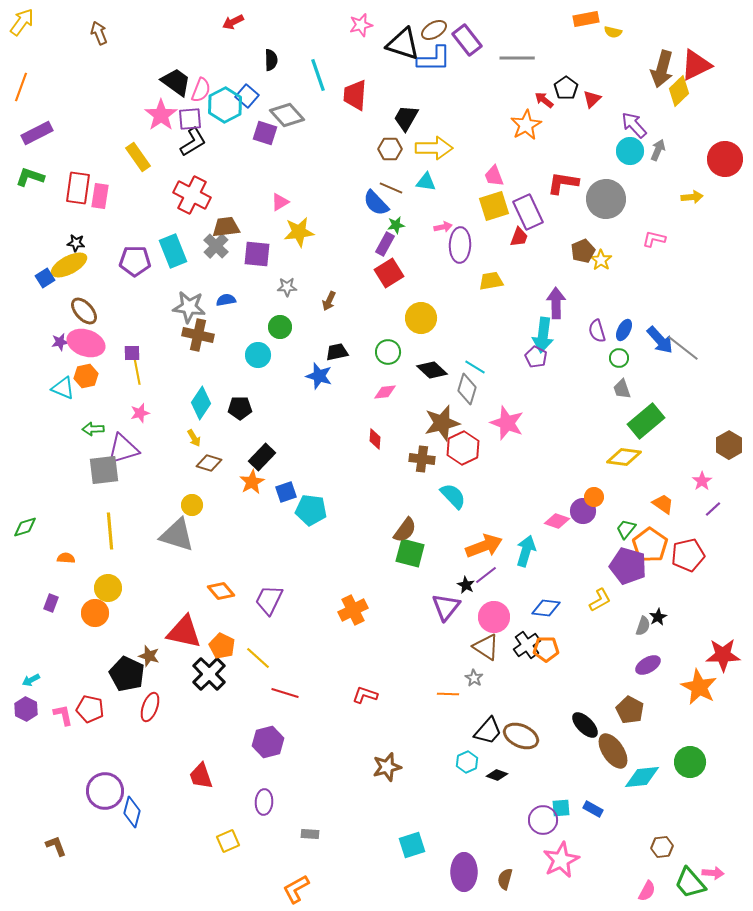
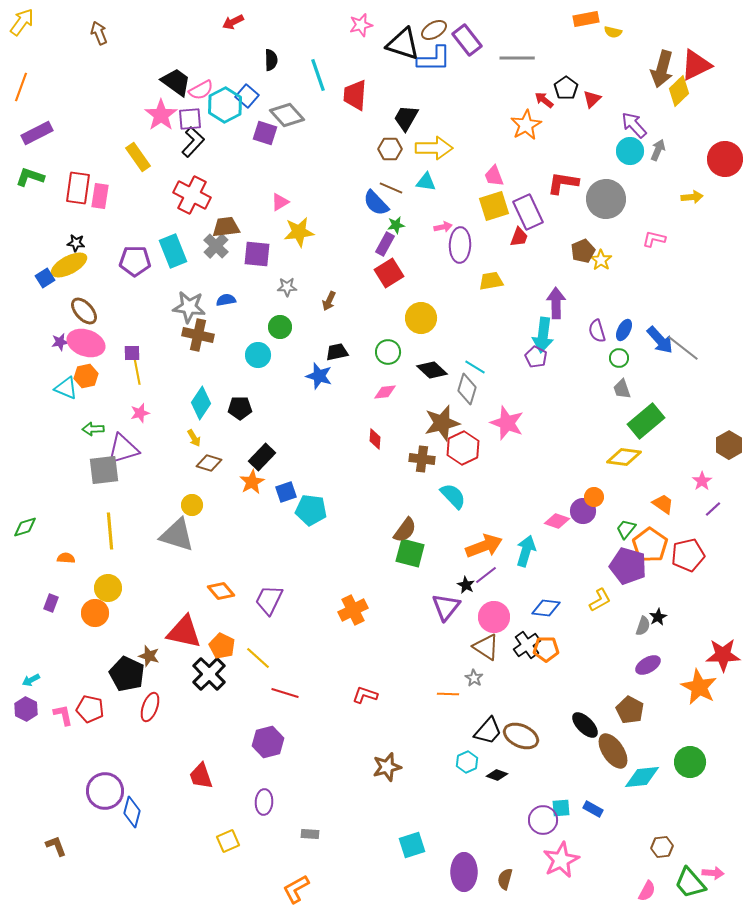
pink semicircle at (201, 90): rotated 40 degrees clockwise
black L-shape at (193, 142): rotated 16 degrees counterclockwise
cyan triangle at (63, 388): moved 3 px right
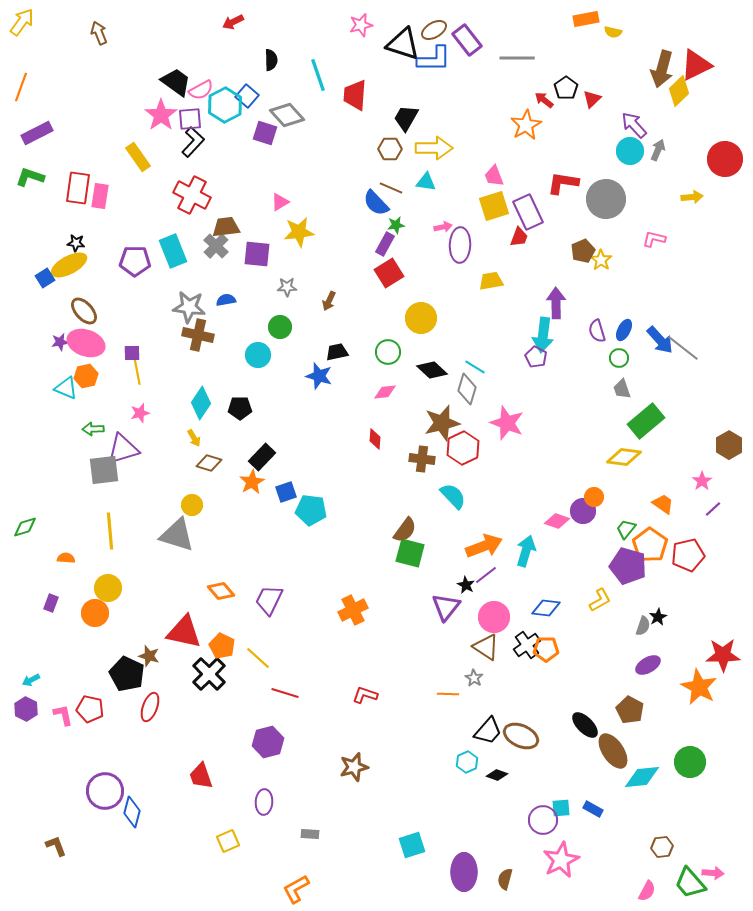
brown star at (387, 767): moved 33 px left
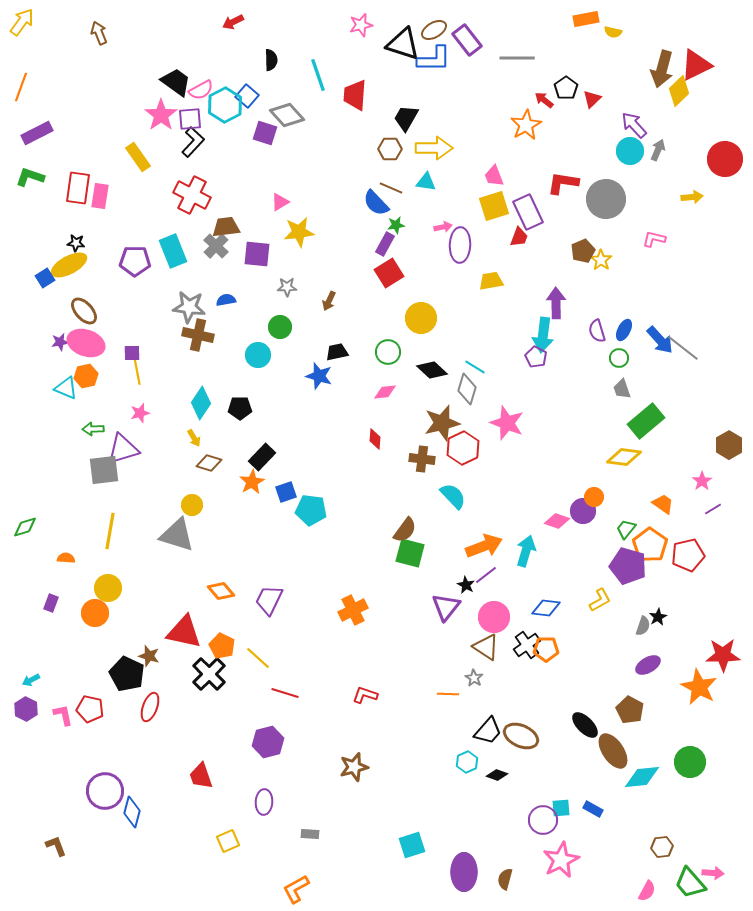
purple line at (713, 509): rotated 12 degrees clockwise
yellow line at (110, 531): rotated 15 degrees clockwise
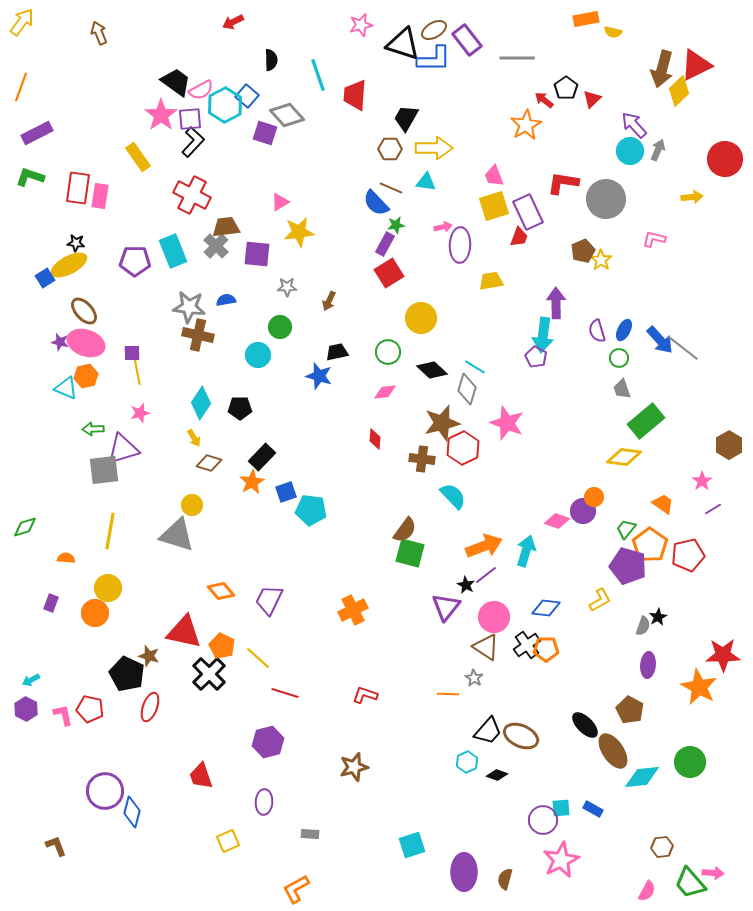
purple star at (60, 342): rotated 24 degrees clockwise
purple ellipse at (648, 665): rotated 55 degrees counterclockwise
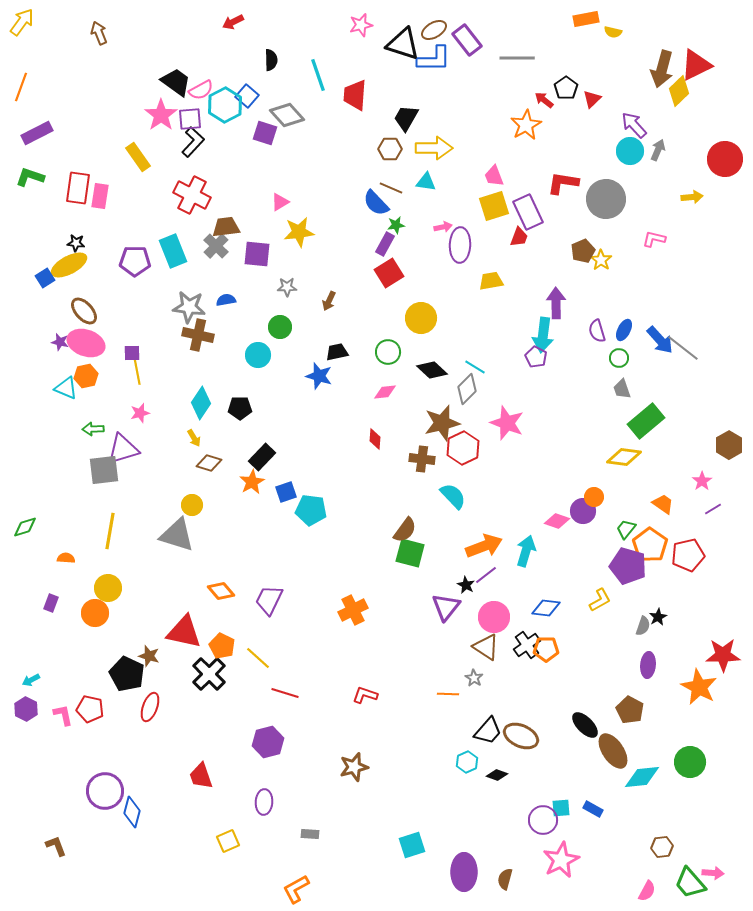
gray diamond at (467, 389): rotated 28 degrees clockwise
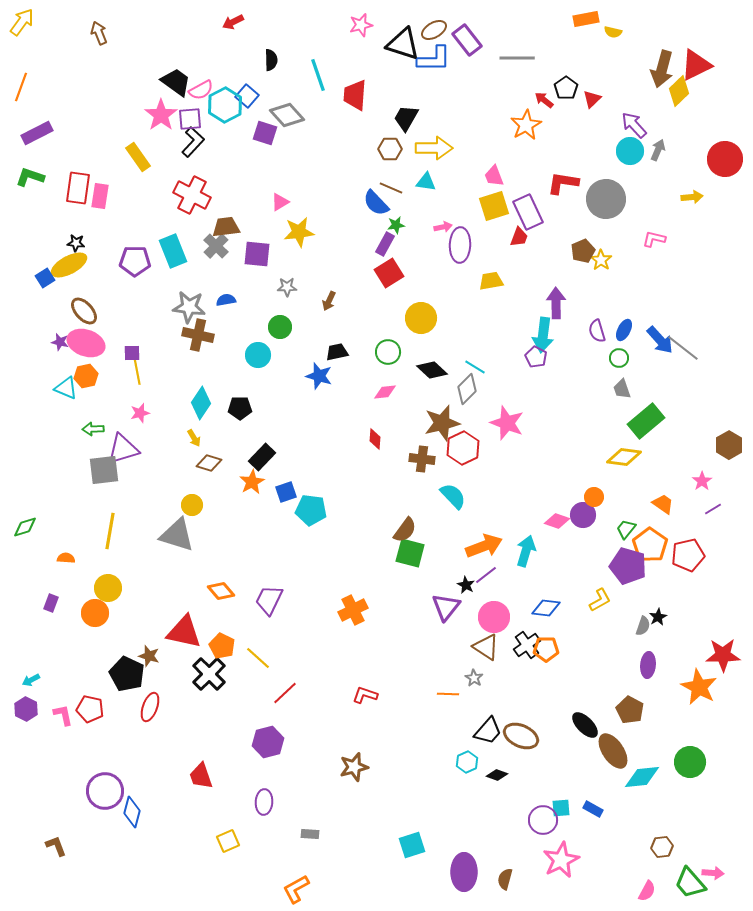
purple circle at (583, 511): moved 4 px down
red line at (285, 693): rotated 60 degrees counterclockwise
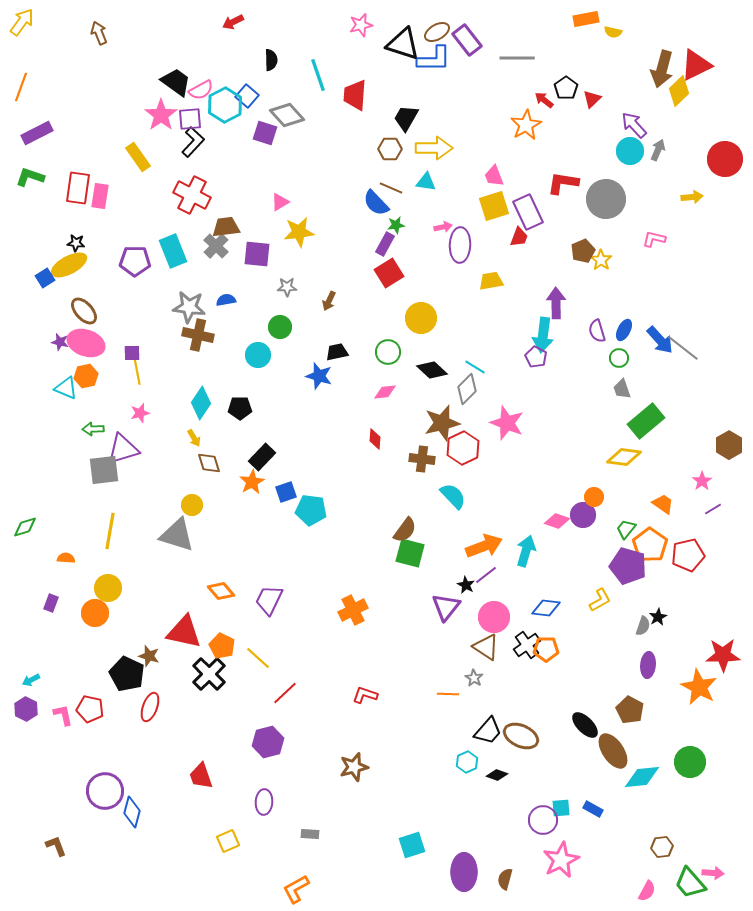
brown ellipse at (434, 30): moved 3 px right, 2 px down
brown diamond at (209, 463): rotated 55 degrees clockwise
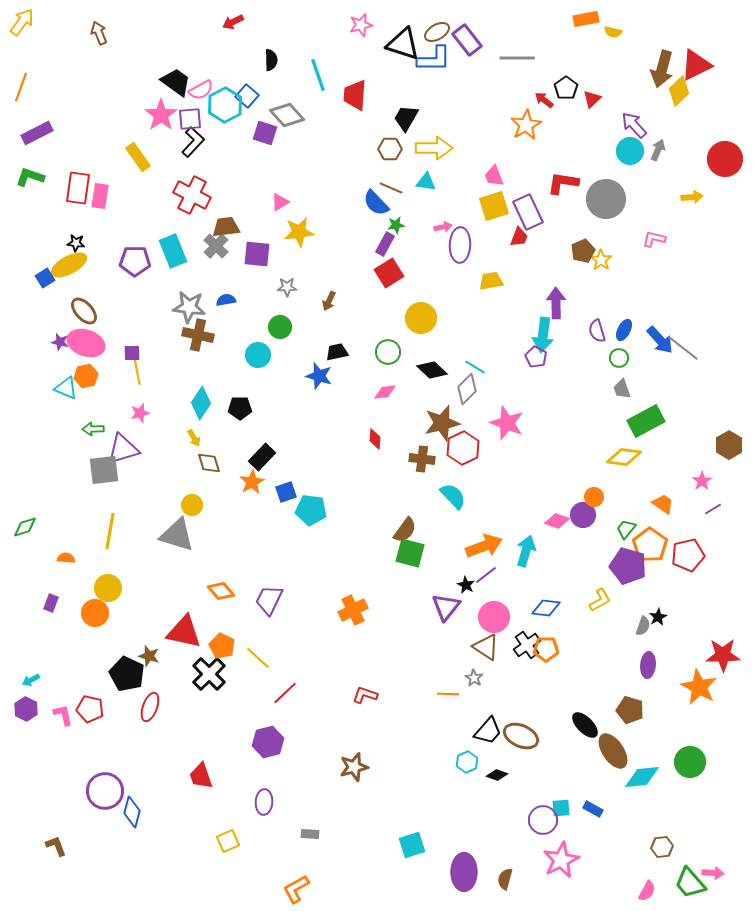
green rectangle at (646, 421): rotated 12 degrees clockwise
brown pentagon at (630, 710): rotated 12 degrees counterclockwise
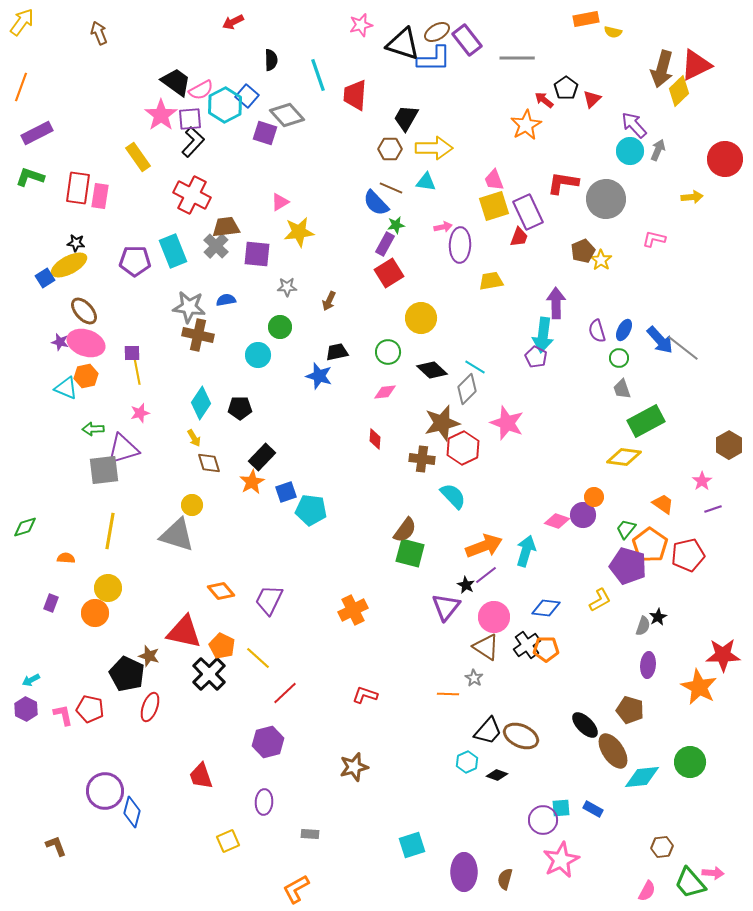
pink trapezoid at (494, 176): moved 4 px down
purple line at (713, 509): rotated 12 degrees clockwise
